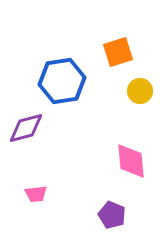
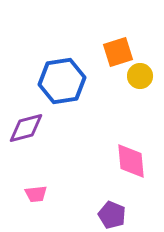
yellow circle: moved 15 px up
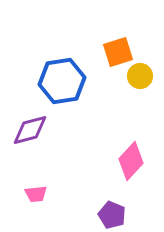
purple diamond: moved 4 px right, 2 px down
pink diamond: rotated 48 degrees clockwise
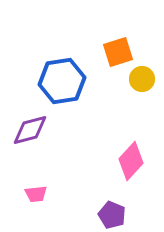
yellow circle: moved 2 px right, 3 px down
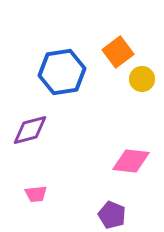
orange square: rotated 20 degrees counterclockwise
blue hexagon: moved 9 px up
pink diamond: rotated 54 degrees clockwise
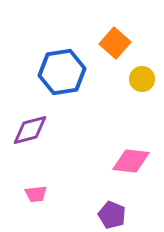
orange square: moved 3 px left, 9 px up; rotated 12 degrees counterclockwise
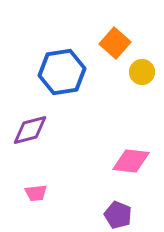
yellow circle: moved 7 px up
pink trapezoid: moved 1 px up
purple pentagon: moved 6 px right
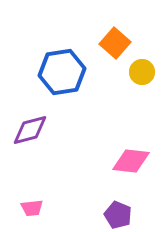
pink trapezoid: moved 4 px left, 15 px down
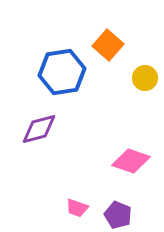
orange square: moved 7 px left, 2 px down
yellow circle: moved 3 px right, 6 px down
purple diamond: moved 9 px right, 1 px up
pink diamond: rotated 12 degrees clockwise
pink trapezoid: moved 45 px right; rotated 25 degrees clockwise
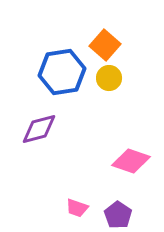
orange square: moved 3 px left
yellow circle: moved 36 px left
purple pentagon: rotated 12 degrees clockwise
